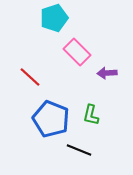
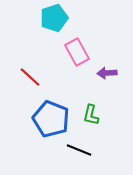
pink rectangle: rotated 16 degrees clockwise
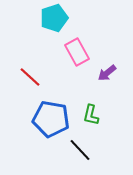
purple arrow: rotated 36 degrees counterclockwise
blue pentagon: rotated 12 degrees counterclockwise
black line: moved 1 px right; rotated 25 degrees clockwise
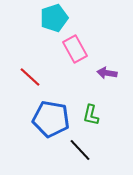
pink rectangle: moved 2 px left, 3 px up
purple arrow: rotated 48 degrees clockwise
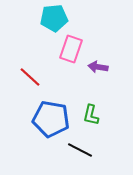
cyan pentagon: rotated 12 degrees clockwise
pink rectangle: moved 4 px left; rotated 48 degrees clockwise
purple arrow: moved 9 px left, 6 px up
black line: rotated 20 degrees counterclockwise
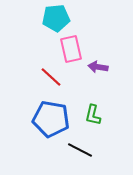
cyan pentagon: moved 2 px right
pink rectangle: rotated 32 degrees counterclockwise
red line: moved 21 px right
green L-shape: moved 2 px right
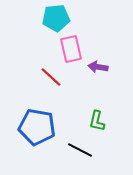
green L-shape: moved 4 px right, 6 px down
blue pentagon: moved 14 px left, 8 px down
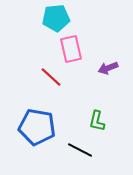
purple arrow: moved 10 px right, 1 px down; rotated 30 degrees counterclockwise
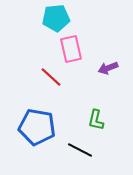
green L-shape: moved 1 px left, 1 px up
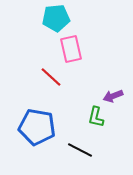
purple arrow: moved 5 px right, 28 px down
green L-shape: moved 3 px up
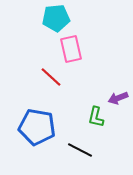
purple arrow: moved 5 px right, 2 px down
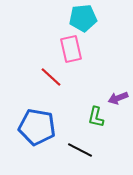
cyan pentagon: moved 27 px right
